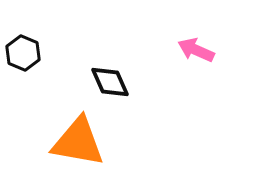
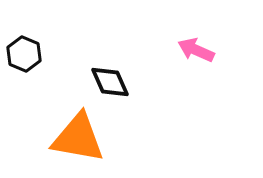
black hexagon: moved 1 px right, 1 px down
orange triangle: moved 4 px up
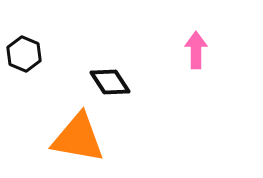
pink arrow: rotated 66 degrees clockwise
black diamond: rotated 9 degrees counterclockwise
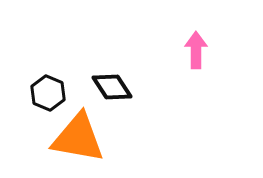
black hexagon: moved 24 px right, 39 px down
black diamond: moved 2 px right, 5 px down
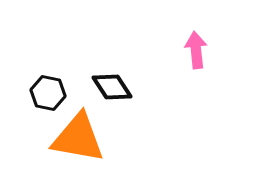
pink arrow: rotated 6 degrees counterclockwise
black hexagon: rotated 12 degrees counterclockwise
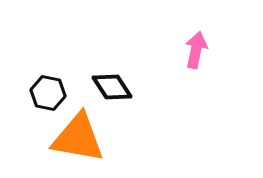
pink arrow: rotated 18 degrees clockwise
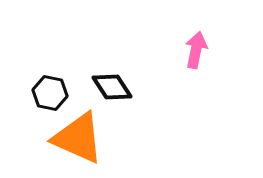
black hexagon: moved 2 px right
orange triangle: rotated 14 degrees clockwise
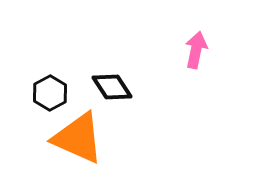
black hexagon: rotated 20 degrees clockwise
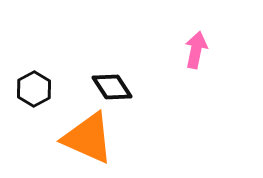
black hexagon: moved 16 px left, 4 px up
orange triangle: moved 10 px right
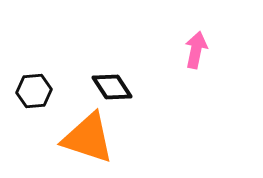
black hexagon: moved 2 px down; rotated 24 degrees clockwise
orange triangle: rotated 6 degrees counterclockwise
